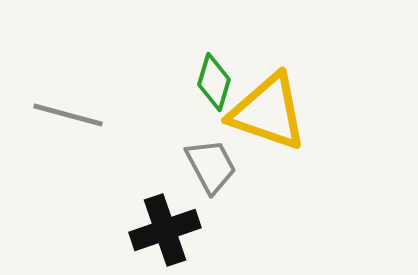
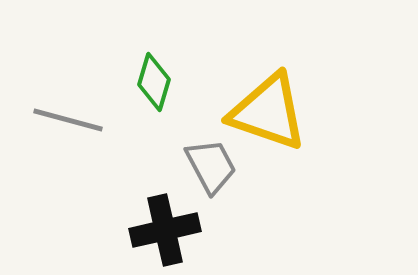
green diamond: moved 60 px left
gray line: moved 5 px down
black cross: rotated 6 degrees clockwise
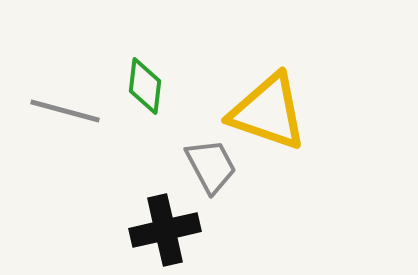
green diamond: moved 9 px left, 4 px down; rotated 10 degrees counterclockwise
gray line: moved 3 px left, 9 px up
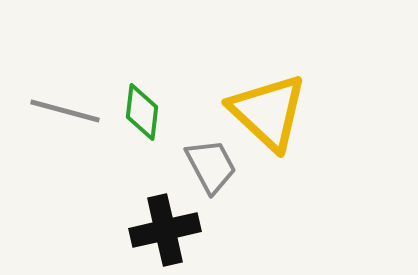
green diamond: moved 3 px left, 26 px down
yellow triangle: rotated 24 degrees clockwise
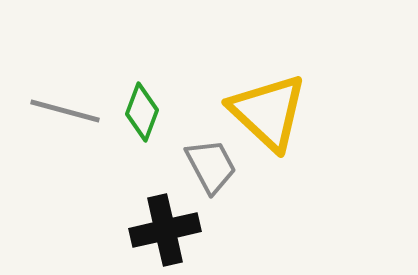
green diamond: rotated 14 degrees clockwise
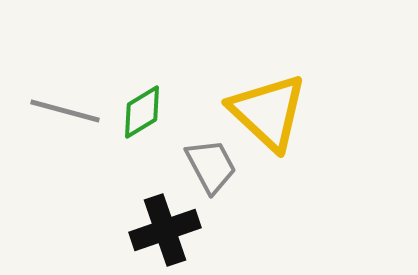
green diamond: rotated 38 degrees clockwise
black cross: rotated 6 degrees counterclockwise
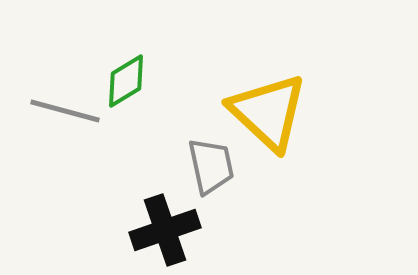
green diamond: moved 16 px left, 31 px up
gray trapezoid: rotated 16 degrees clockwise
